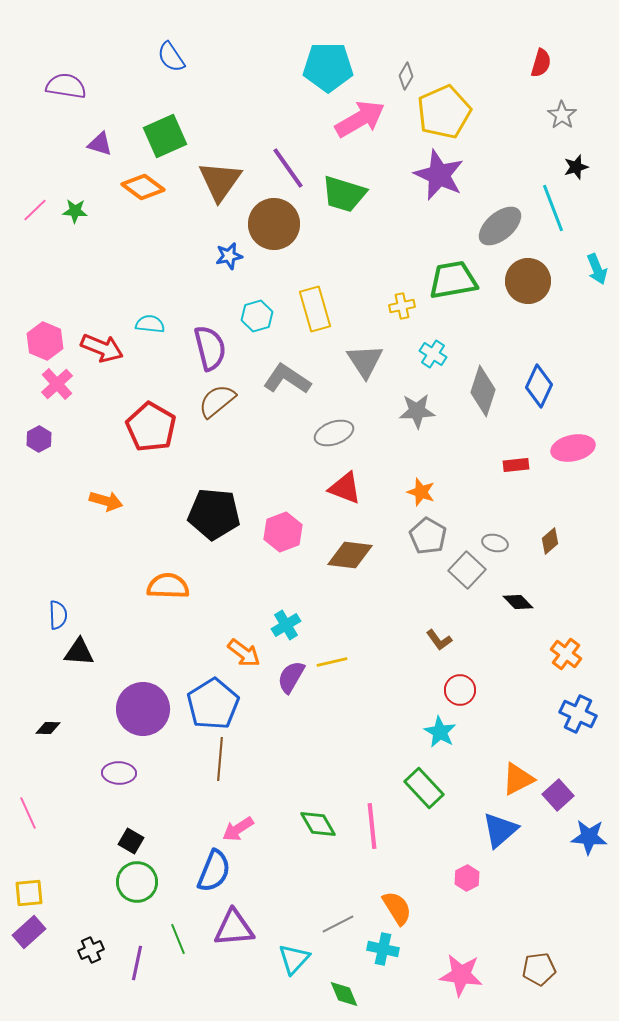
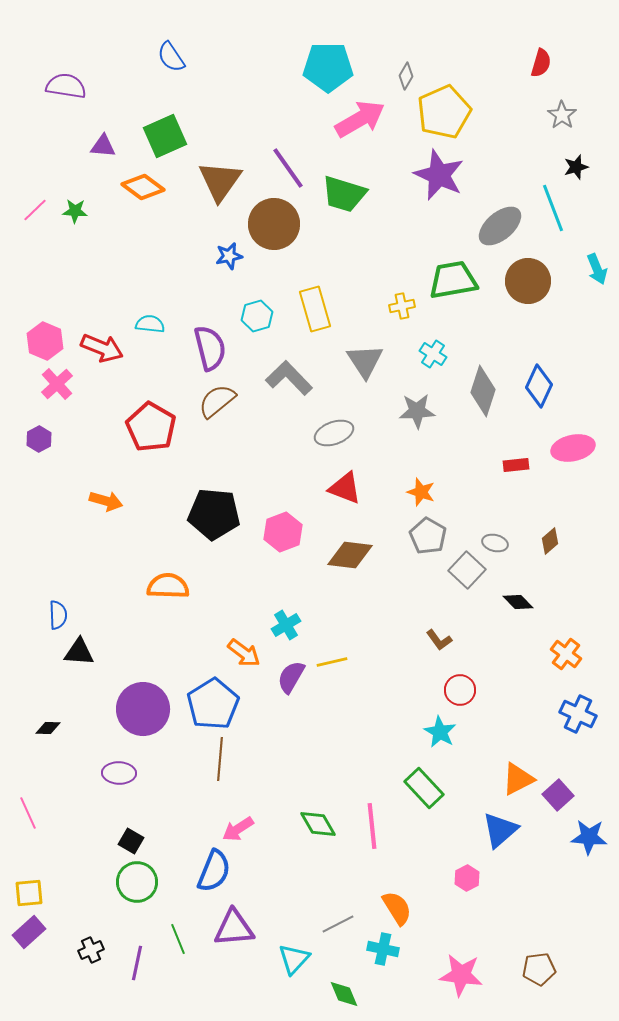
purple triangle at (100, 144): moved 3 px right, 2 px down; rotated 12 degrees counterclockwise
gray L-shape at (287, 379): moved 2 px right, 1 px up; rotated 12 degrees clockwise
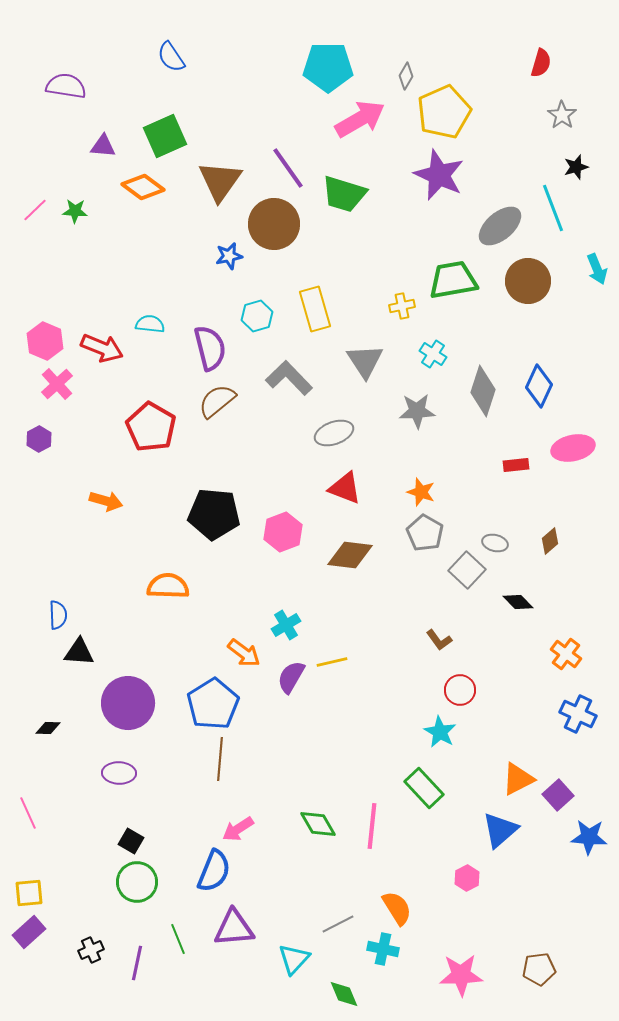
gray pentagon at (428, 536): moved 3 px left, 3 px up
purple circle at (143, 709): moved 15 px left, 6 px up
pink line at (372, 826): rotated 12 degrees clockwise
pink star at (461, 975): rotated 9 degrees counterclockwise
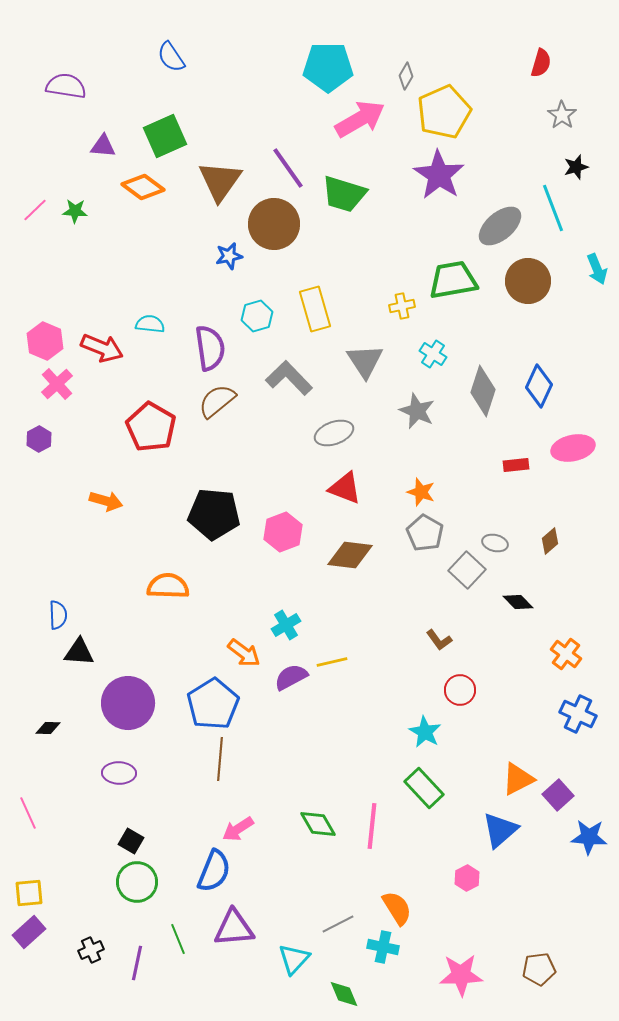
purple star at (439, 175): rotated 9 degrees clockwise
purple semicircle at (210, 348): rotated 6 degrees clockwise
gray star at (417, 411): rotated 27 degrees clockwise
purple semicircle at (291, 677): rotated 32 degrees clockwise
cyan star at (440, 732): moved 15 px left
cyan cross at (383, 949): moved 2 px up
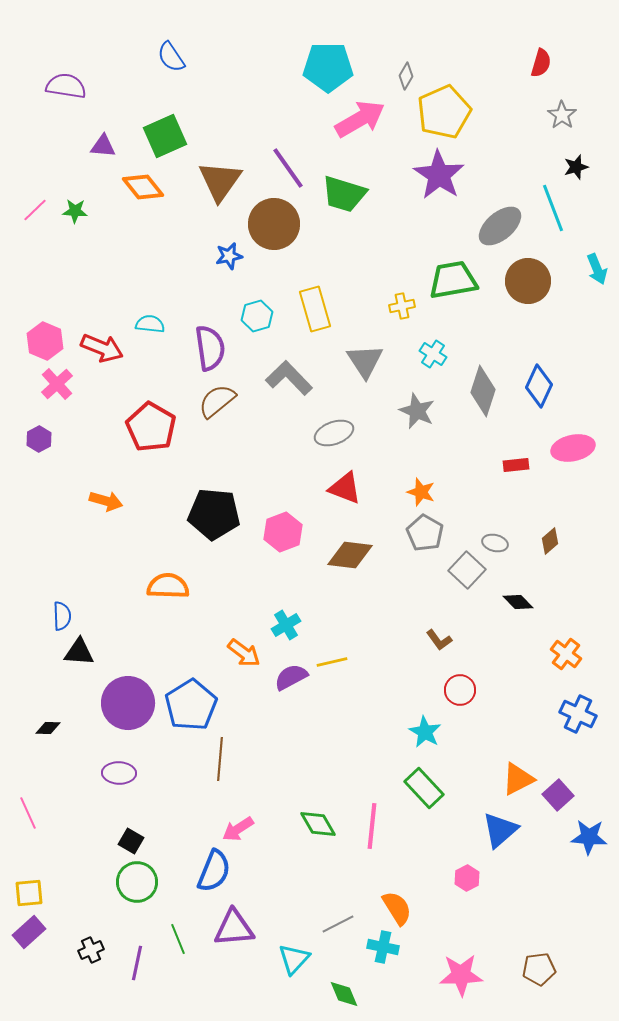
orange diamond at (143, 187): rotated 15 degrees clockwise
blue semicircle at (58, 615): moved 4 px right, 1 px down
blue pentagon at (213, 704): moved 22 px left, 1 px down
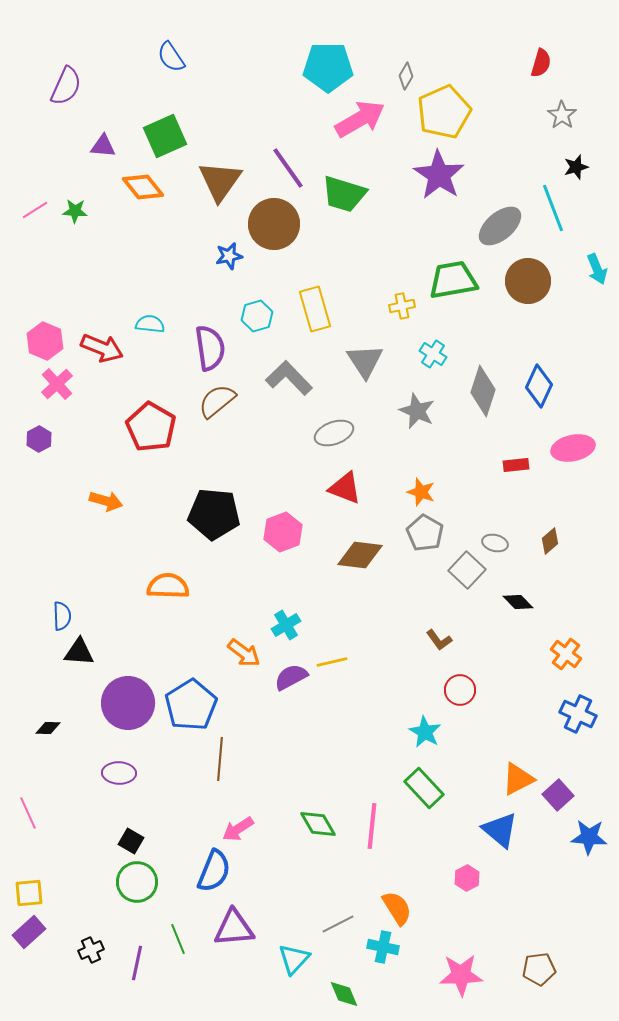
purple semicircle at (66, 86): rotated 105 degrees clockwise
pink line at (35, 210): rotated 12 degrees clockwise
brown diamond at (350, 555): moved 10 px right
blue triangle at (500, 830): rotated 39 degrees counterclockwise
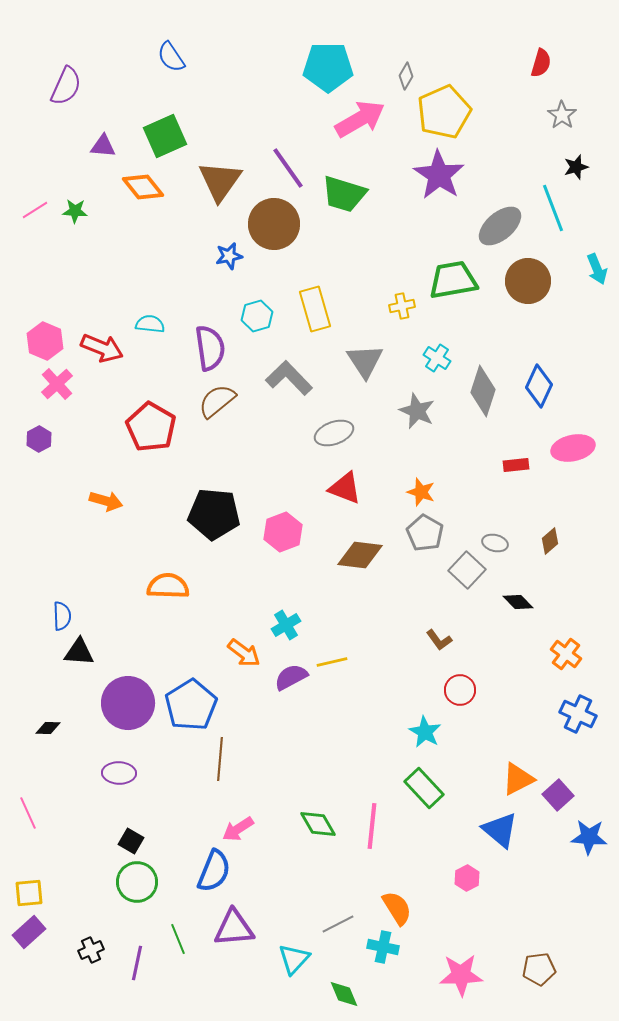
cyan cross at (433, 354): moved 4 px right, 4 px down
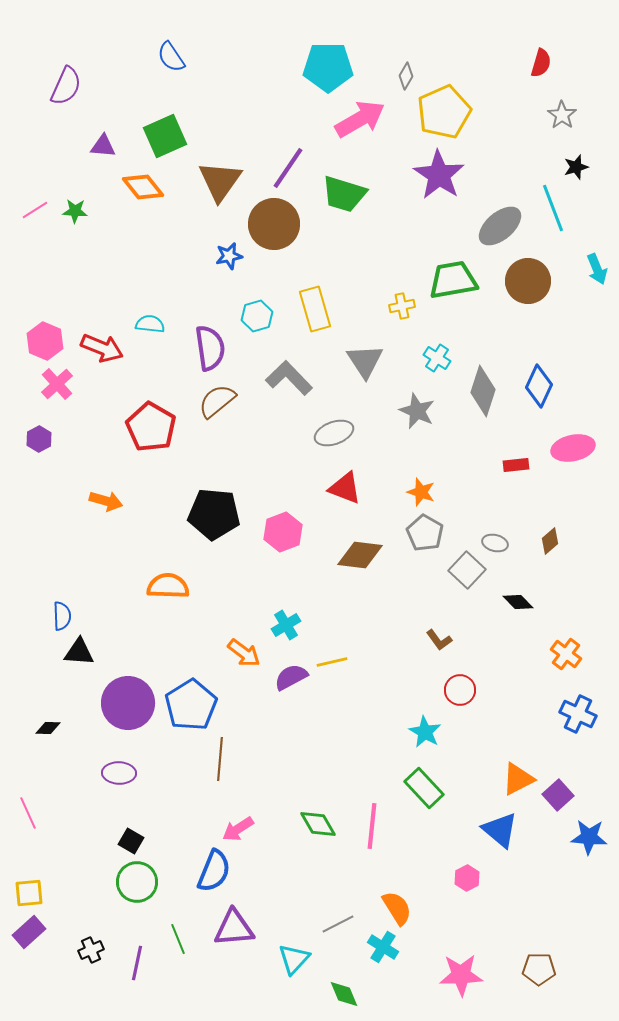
purple line at (288, 168): rotated 69 degrees clockwise
cyan cross at (383, 947): rotated 20 degrees clockwise
brown pentagon at (539, 969): rotated 8 degrees clockwise
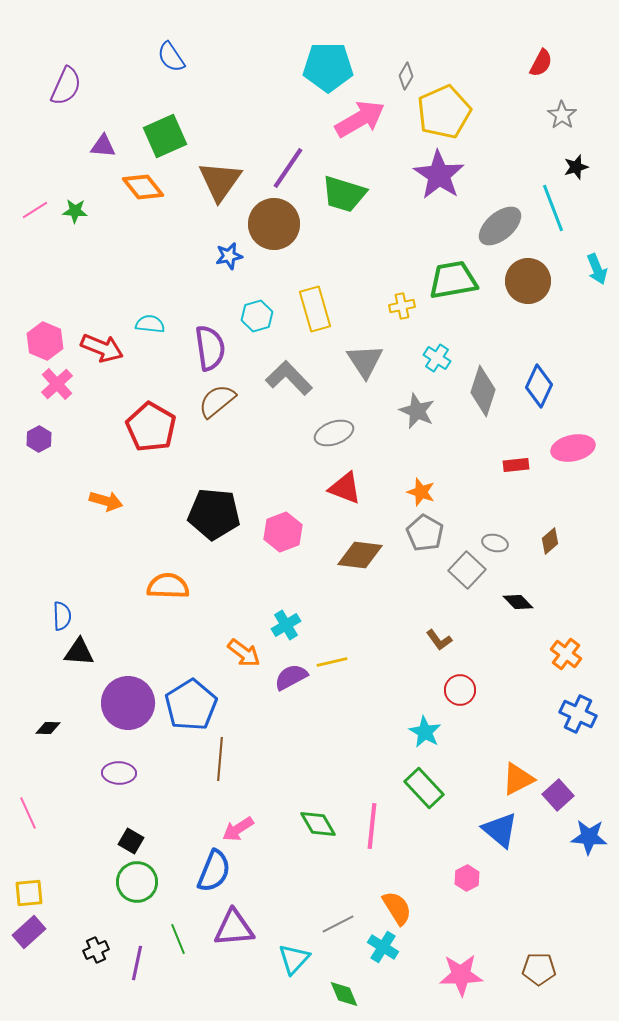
red semicircle at (541, 63): rotated 12 degrees clockwise
black cross at (91, 950): moved 5 px right
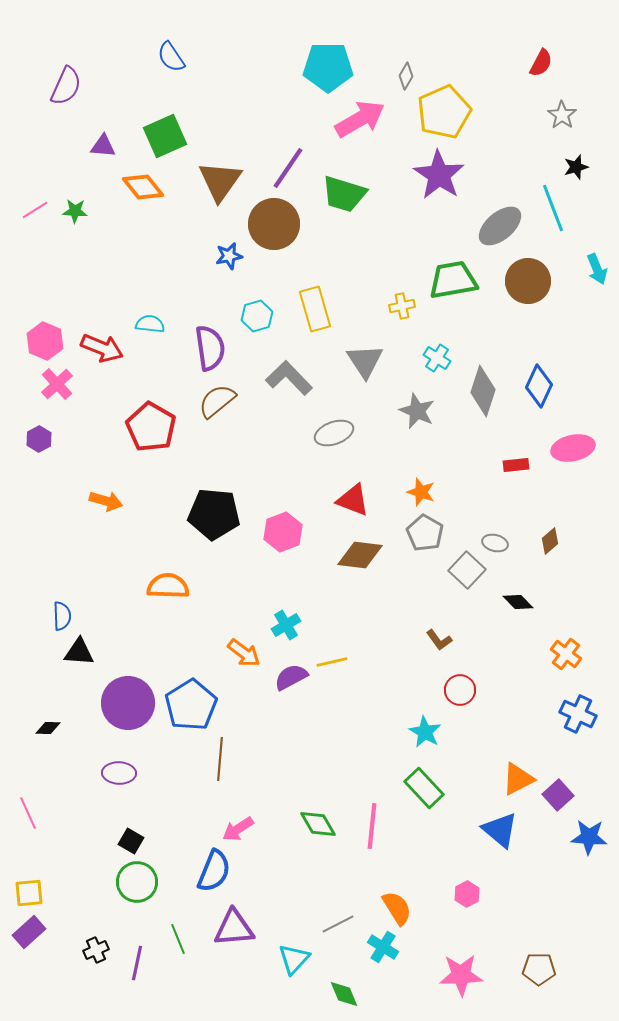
red triangle at (345, 488): moved 8 px right, 12 px down
pink hexagon at (467, 878): moved 16 px down
